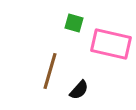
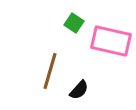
green square: rotated 18 degrees clockwise
pink rectangle: moved 3 px up
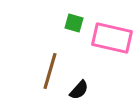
green square: rotated 18 degrees counterclockwise
pink rectangle: moved 1 px right, 3 px up
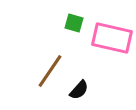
brown line: rotated 18 degrees clockwise
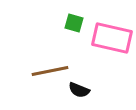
brown line: rotated 45 degrees clockwise
black semicircle: rotated 70 degrees clockwise
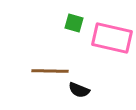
brown line: rotated 12 degrees clockwise
